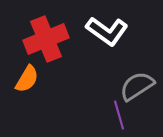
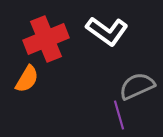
gray semicircle: rotated 9 degrees clockwise
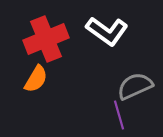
orange semicircle: moved 9 px right
gray semicircle: moved 2 px left
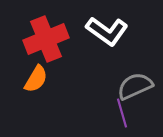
purple line: moved 3 px right, 2 px up
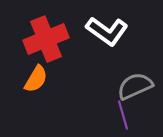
purple line: moved 1 px right, 2 px down
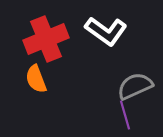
white L-shape: moved 1 px left
orange semicircle: rotated 128 degrees clockwise
purple line: moved 2 px right
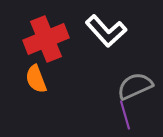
white L-shape: rotated 12 degrees clockwise
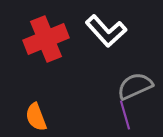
orange semicircle: moved 38 px down
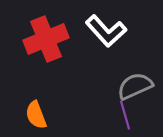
orange semicircle: moved 2 px up
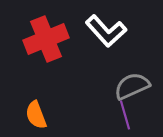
gray semicircle: moved 3 px left
